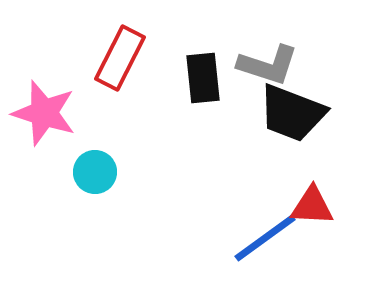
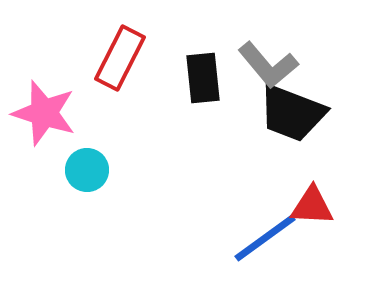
gray L-shape: rotated 32 degrees clockwise
cyan circle: moved 8 px left, 2 px up
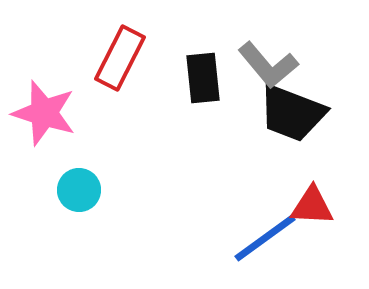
cyan circle: moved 8 px left, 20 px down
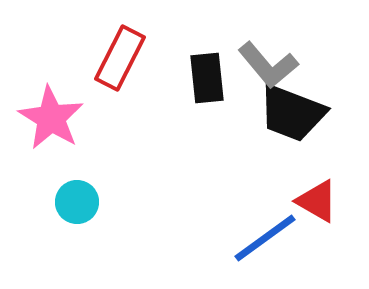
black rectangle: moved 4 px right
pink star: moved 7 px right, 5 px down; rotated 14 degrees clockwise
cyan circle: moved 2 px left, 12 px down
red triangle: moved 5 px right, 5 px up; rotated 27 degrees clockwise
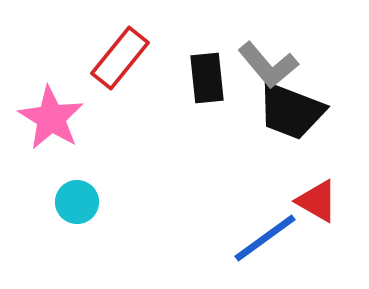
red rectangle: rotated 12 degrees clockwise
black trapezoid: moved 1 px left, 2 px up
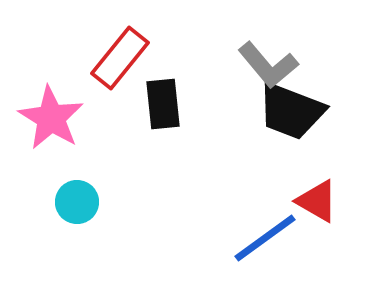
black rectangle: moved 44 px left, 26 px down
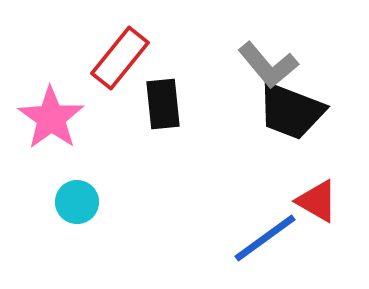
pink star: rotated 4 degrees clockwise
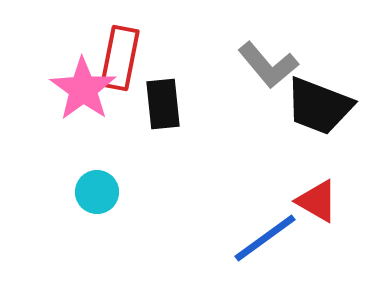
red rectangle: rotated 28 degrees counterclockwise
black trapezoid: moved 28 px right, 5 px up
pink star: moved 32 px right, 29 px up
cyan circle: moved 20 px right, 10 px up
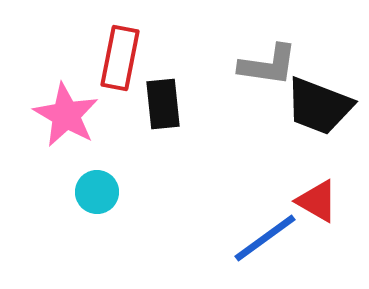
gray L-shape: rotated 42 degrees counterclockwise
pink star: moved 17 px left, 26 px down; rotated 6 degrees counterclockwise
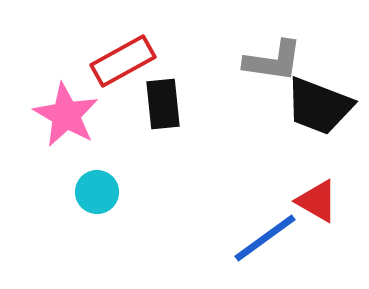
red rectangle: moved 3 px right, 3 px down; rotated 50 degrees clockwise
gray L-shape: moved 5 px right, 4 px up
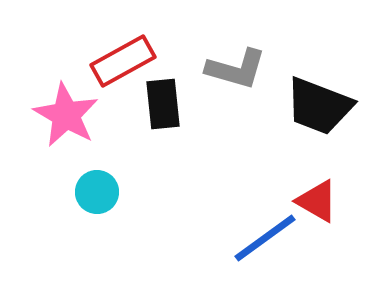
gray L-shape: moved 37 px left, 8 px down; rotated 8 degrees clockwise
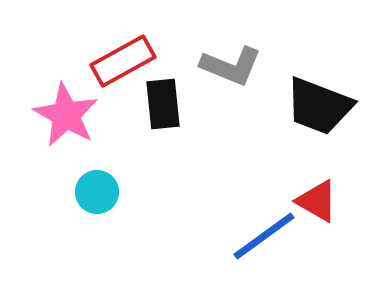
gray L-shape: moved 5 px left, 3 px up; rotated 6 degrees clockwise
blue line: moved 1 px left, 2 px up
